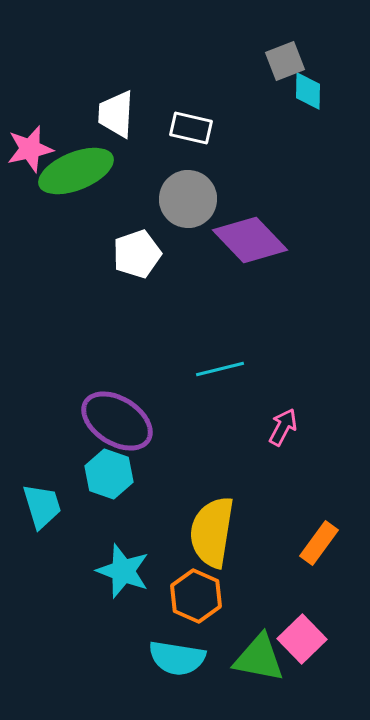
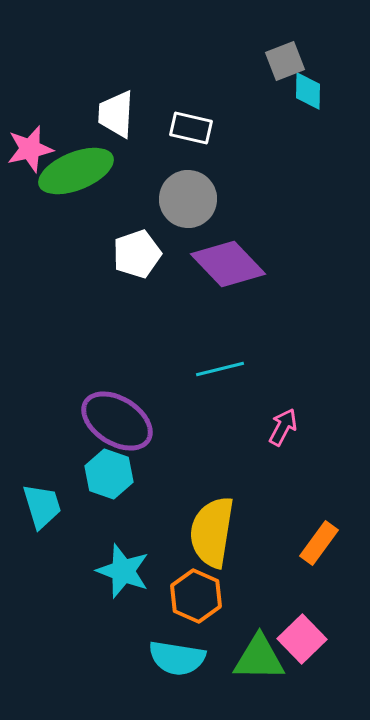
purple diamond: moved 22 px left, 24 px down
green triangle: rotated 10 degrees counterclockwise
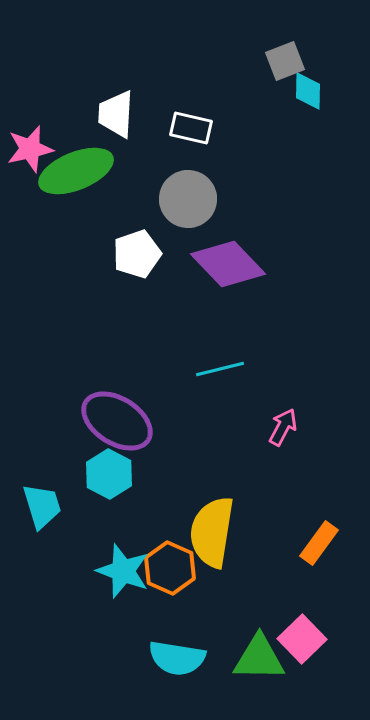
cyan hexagon: rotated 9 degrees clockwise
orange hexagon: moved 26 px left, 28 px up
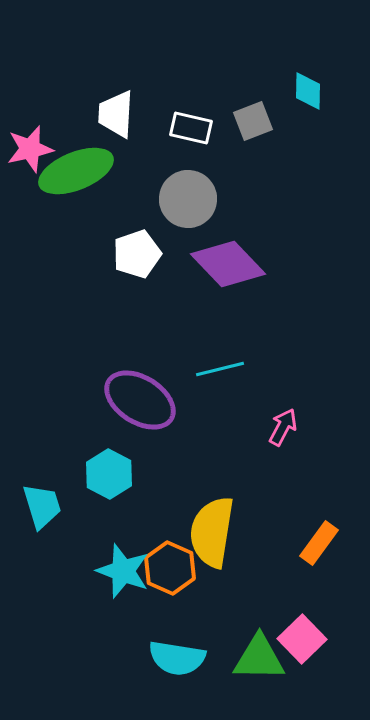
gray square: moved 32 px left, 60 px down
purple ellipse: moved 23 px right, 21 px up
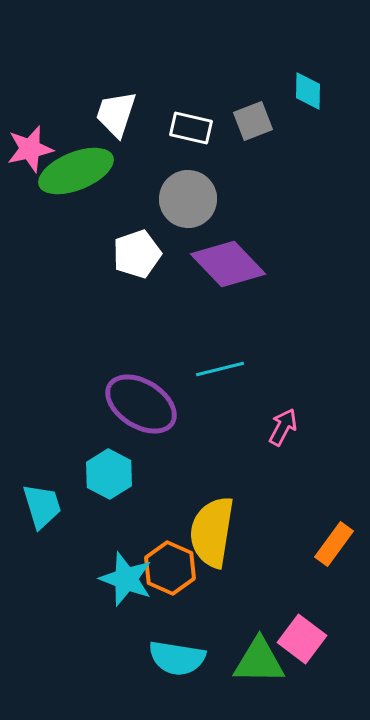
white trapezoid: rotated 15 degrees clockwise
purple ellipse: moved 1 px right, 4 px down
orange rectangle: moved 15 px right, 1 px down
cyan star: moved 3 px right, 8 px down
pink square: rotated 9 degrees counterclockwise
green triangle: moved 3 px down
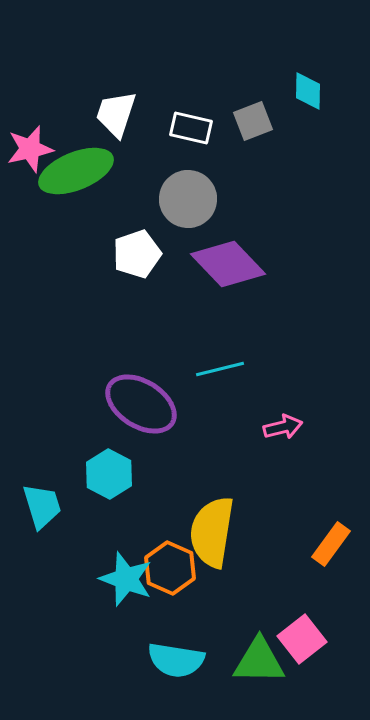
pink arrow: rotated 48 degrees clockwise
orange rectangle: moved 3 px left
pink square: rotated 15 degrees clockwise
cyan semicircle: moved 1 px left, 2 px down
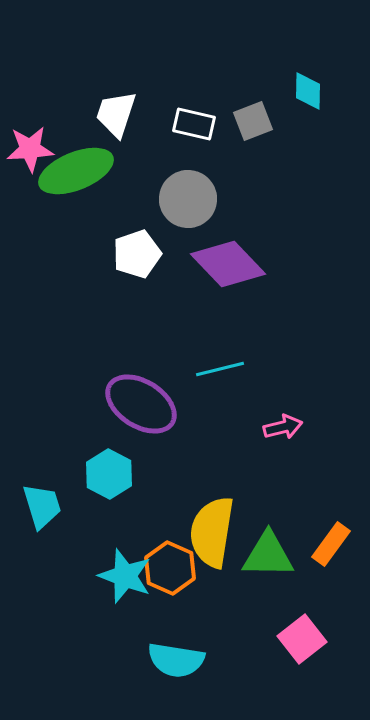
white rectangle: moved 3 px right, 4 px up
pink star: rotated 9 degrees clockwise
cyan star: moved 1 px left, 3 px up
green triangle: moved 9 px right, 106 px up
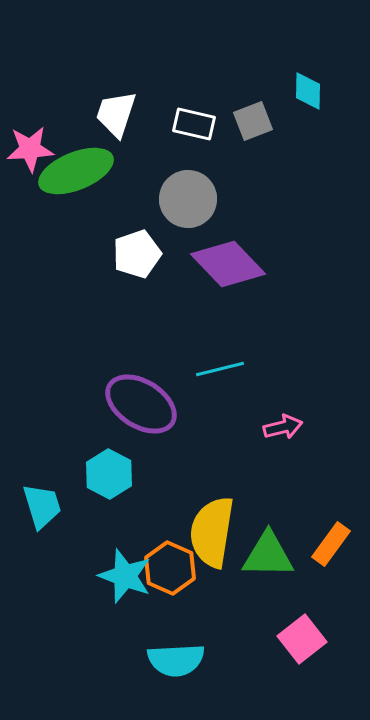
cyan semicircle: rotated 12 degrees counterclockwise
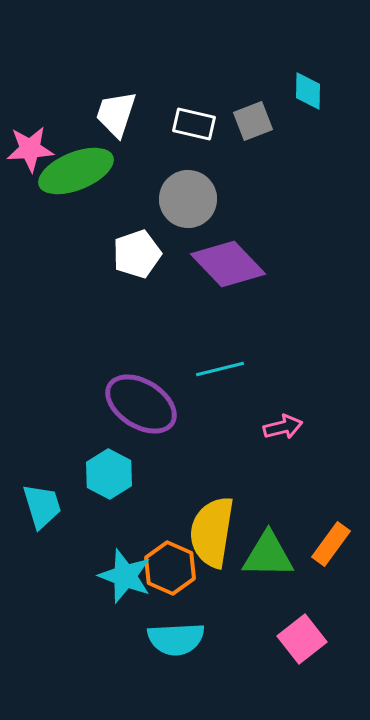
cyan semicircle: moved 21 px up
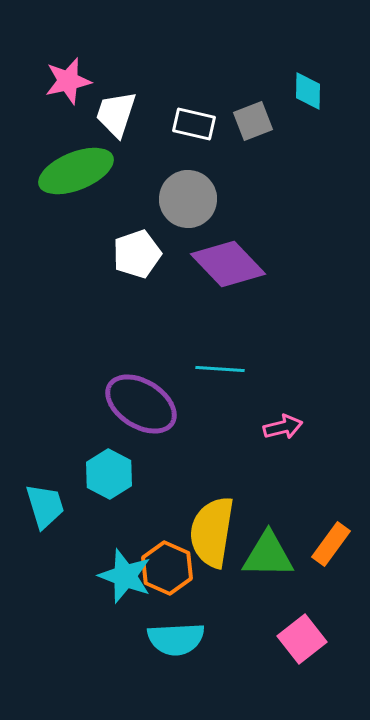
pink star: moved 38 px right, 68 px up; rotated 9 degrees counterclockwise
cyan line: rotated 18 degrees clockwise
cyan trapezoid: moved 3 px right
orange hexagon: moved 3 px left
